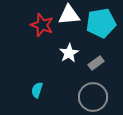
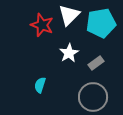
white triangle: rotated 40 degrees counterclockwise
cyan semicircle: moved 3 px right, 5 px up
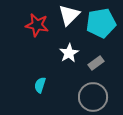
red star: moved 5 px left; rotated 10 degrees counterclockwise
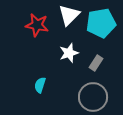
white star: rotated 12 degrees clockwise
gray rectangle: rotated 21 degrees counterclockwise
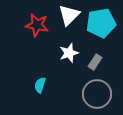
gray rectangle: moved 1 px left, 1 px up
gray circle: moved 4 px right, 3 px up
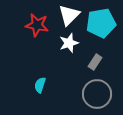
white star: moved 10 px up
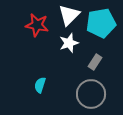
gray circle: moved 6 px left
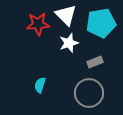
white triangle: moved 3 px left; rotated 30 degrees counterclockwise
red star: moved 1 px right, 1 px up; rotated 15 degrees counterclockwise
gray rectangle: rotated 35 degrees clockwise
gray circle: moved 2 px left, 1 px up
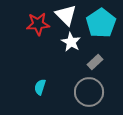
cyan pentagon: rotated 24 degrees counterclockwise
white star: moved 2 px right, 1 px up; rotated 24 degrees counterclockwise
gray rectangle: rotated 21 degrees counterclockwise
cyan semicircle: moved 2 px down
gray circle: moved 1 px up
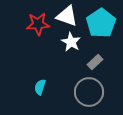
white triangle: moved 1 px right, 1 px down; rotated 25 degrees counterclockwise
